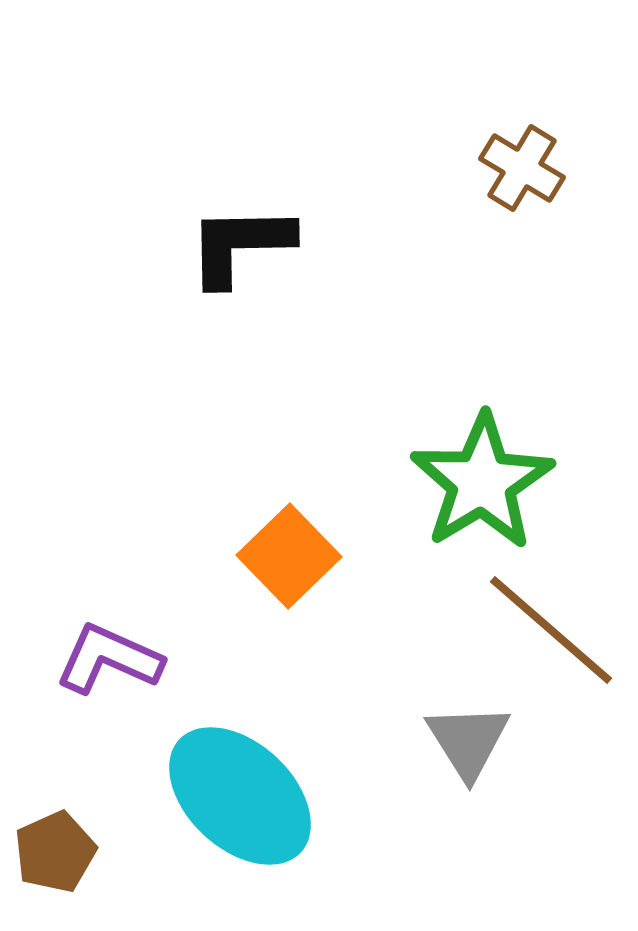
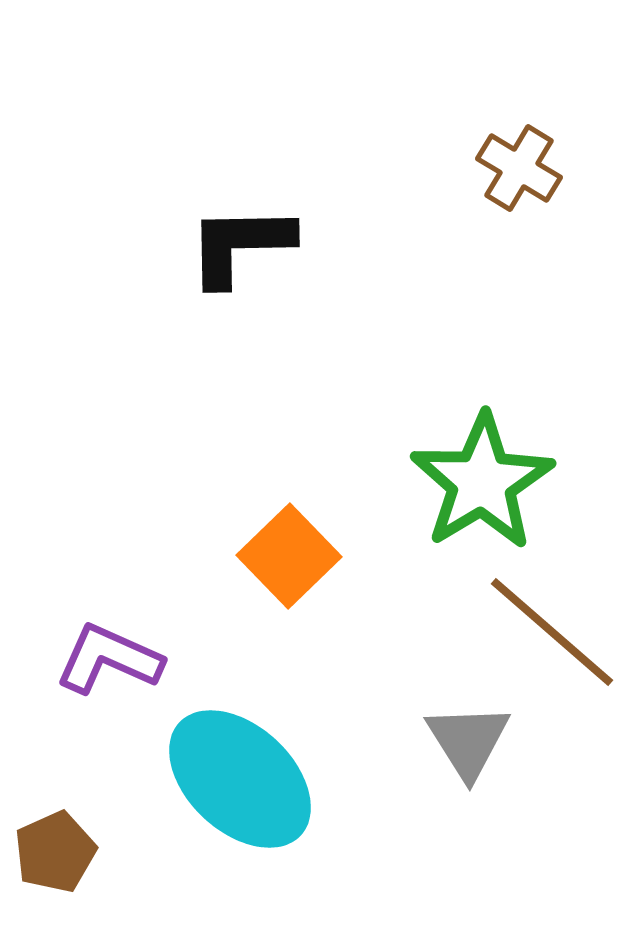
brown cross: moved 3 px left
brown line: moved 1 px right, 2 px down
cyan ellipse: moved 17 px up
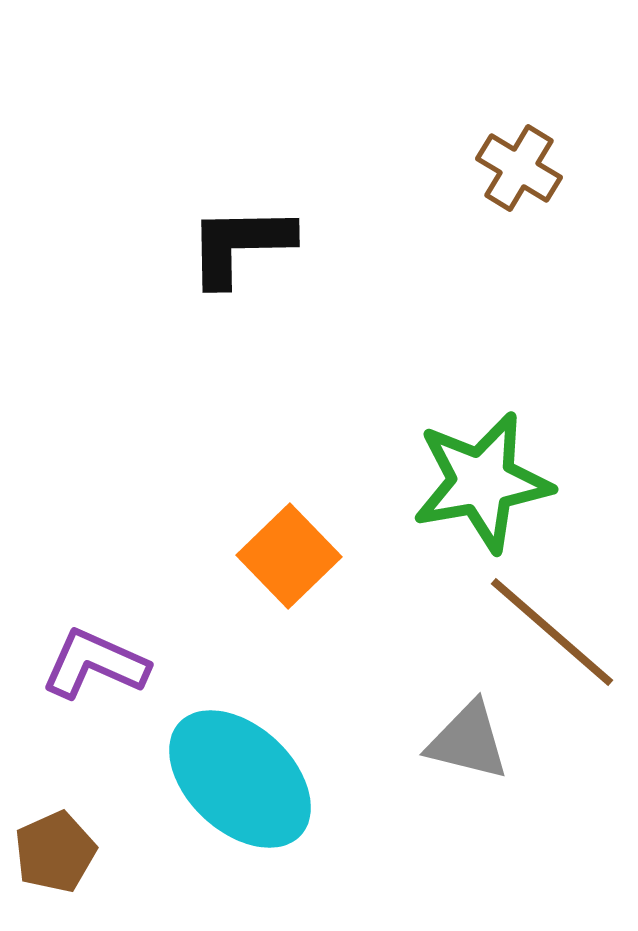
green star: rotated 21 degrees clockwise
purple L-shape: moved 14 px left, 5 px down
gray triangle: rotated 44 degrees counterclockwise
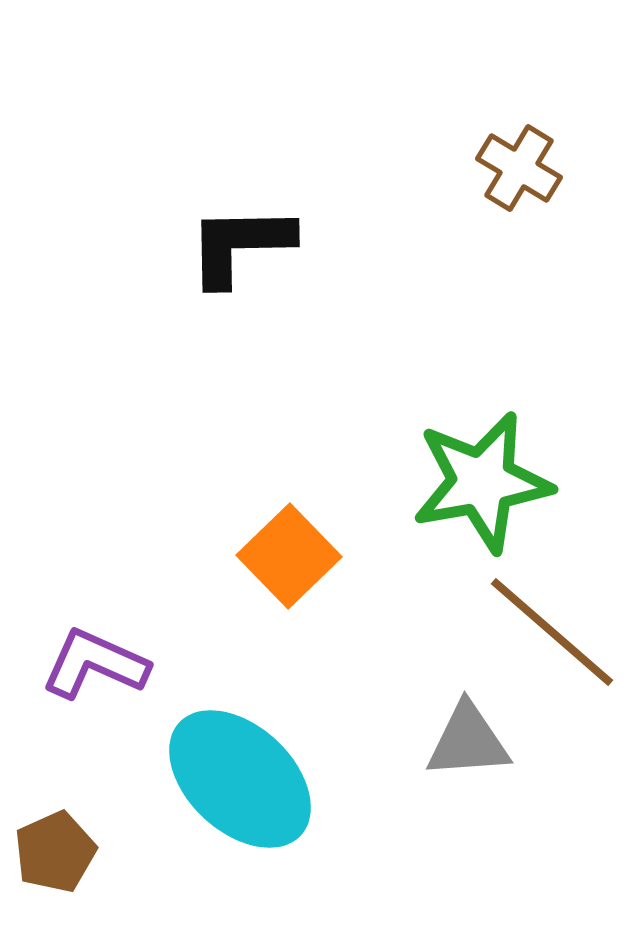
gray triangle: rotated 18 degrees counterclockwise
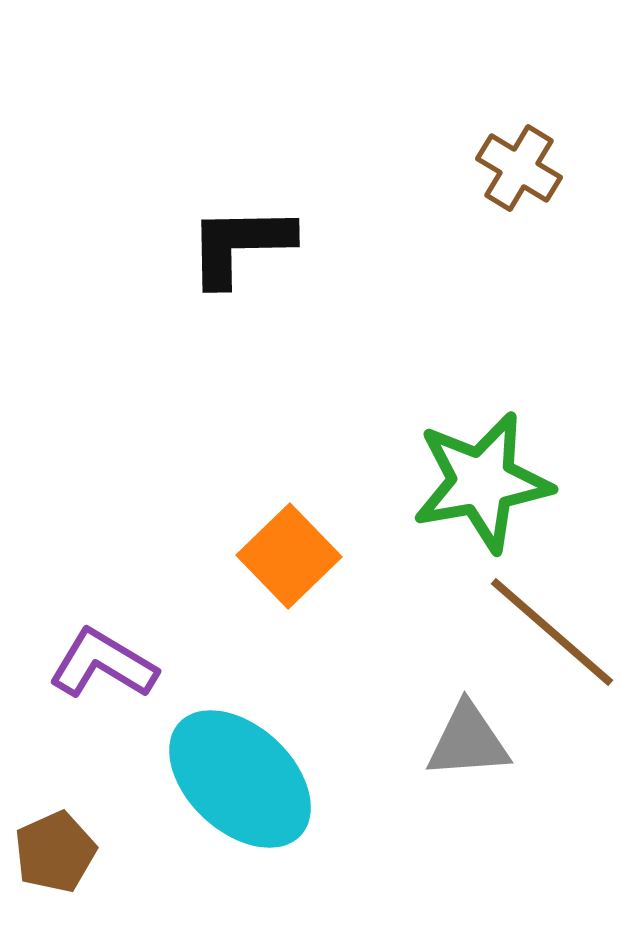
purple L-shape: moved 8 px right; rotated 7 degrees clockwise
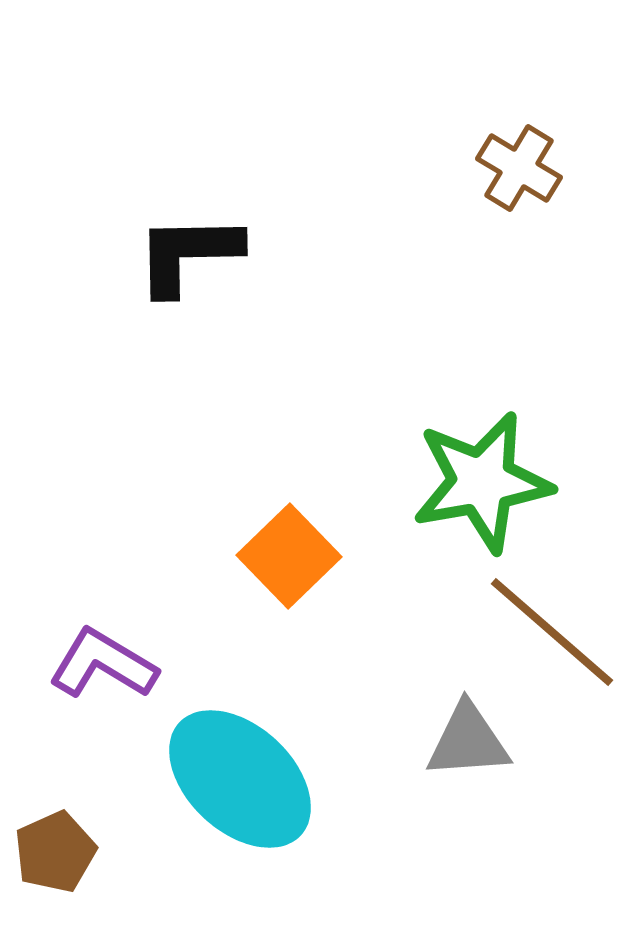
black L-shape: moved 52 px left, 9 px down
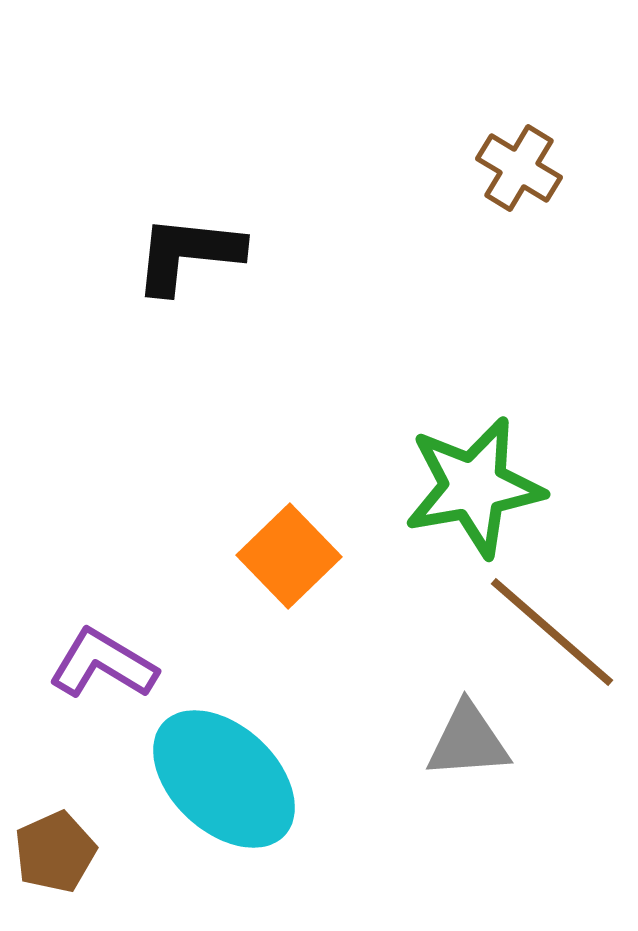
black L-shape: rotated 7 degrees clockwise
green star: moved 8 px left, 5 px down
cyan ellipse: moved 16 px left
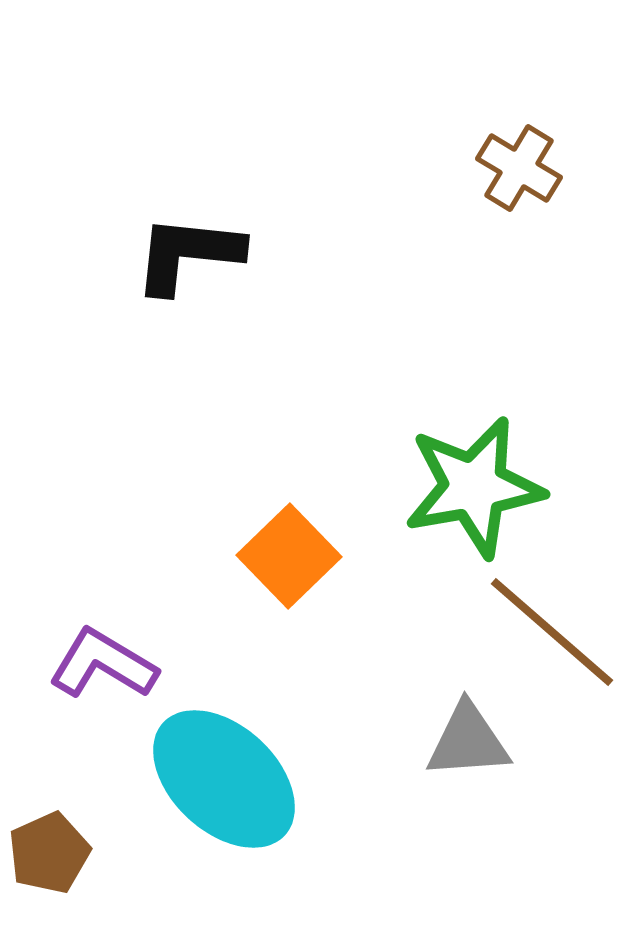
brown pentagon: moved 6 px left, 1 px down
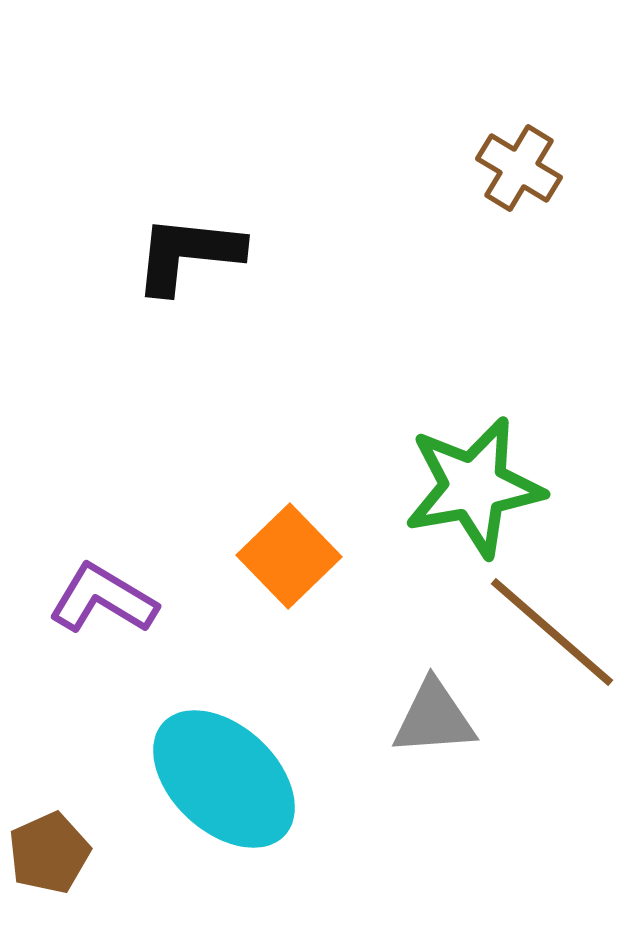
purple L-shape: moved 65 px up
gray triangle: moved 34 px left, 23 px up
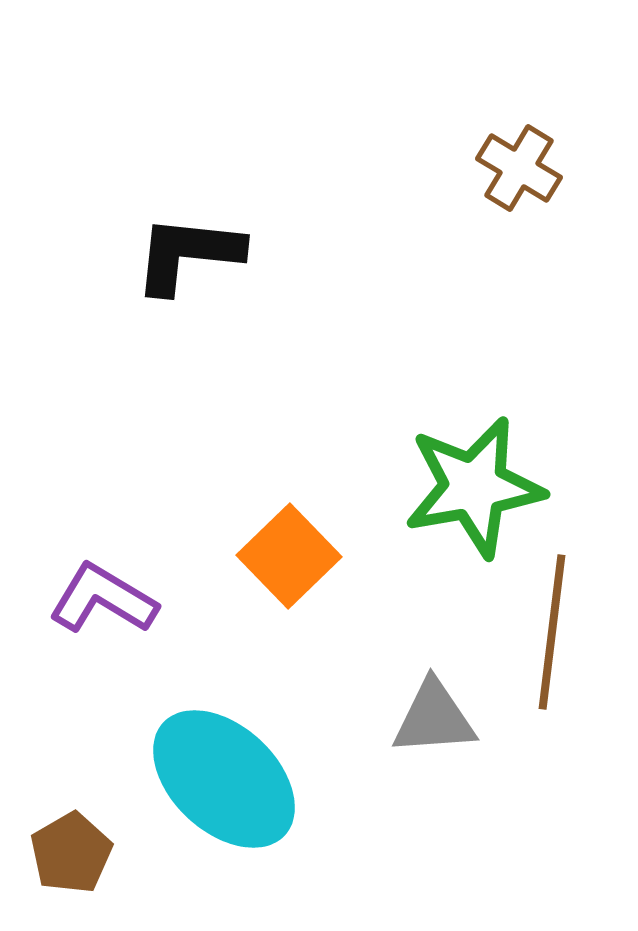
brown line: rotated 56 degrees clockwise
brown pentagon: moved 22 px right; rotated 6 degrees counterclockwise
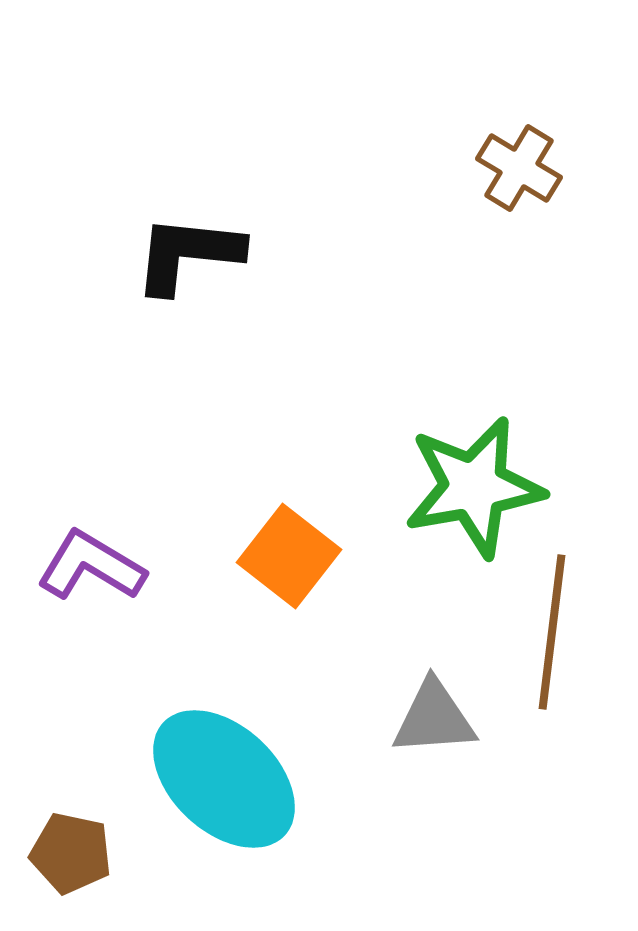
orange square: rotated 8 degrees counterclockwise
purple L-shape: moved 12 px left, 33 px up
brown pentagon: rotated 30 degrees counterclockwise
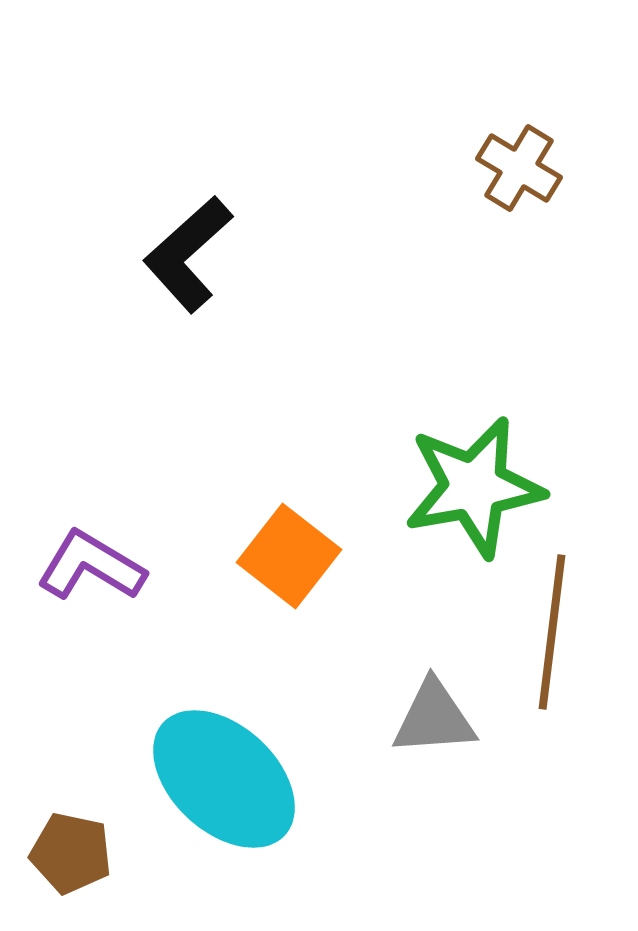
black L-shape: rotated 48 degrees counterclockwise
